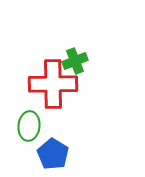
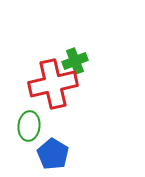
red cross: rotated 12 degrees counterclockwise
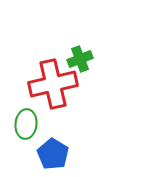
green cross: moved 5 px right, 2 px up
green ellipse: moved 3 px left, 2 px up
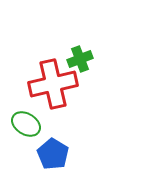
green ellipse: rotated 64 degrees counterclockwise
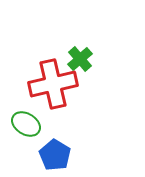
green cross: rotated 20 degrees counterclockwise
blue pentagon: moved 2 px right, 1 px down
